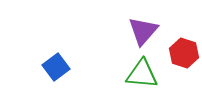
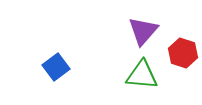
red hexagon: moved 1 px left
green triangle: moved 1 px down
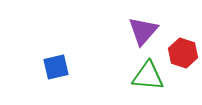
blue square: rotated 24 degrees clockwise
green triangle: moved 6 px right, 1 px down
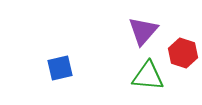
blue square: moved 4 px right, 1 px down
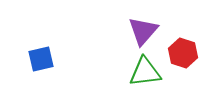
blue square: moved 19 px left, 9 px up
green triangle: moved 3 px left, 4 px up; rotated 12 degrees counterclockwise
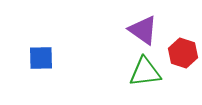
purple triangle: moved 1 px up; rotated 36 degrees counterclockwise
blue square: moved 1 px up; rotated 12 degrees clockwise
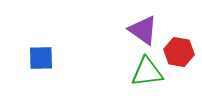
red hexagon: moved 4 px left, 1 px up; rotated 8 degrees counterclockwise
green triangle: moved 2 px right
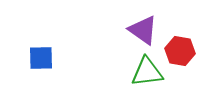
red hexagon: moved 1 px right, 1 px up
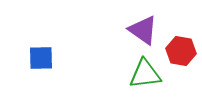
red hexagon: moved 1 px right
green triangle: moved 2 px left, 2 px down
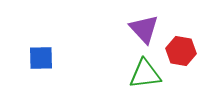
purple triangle: moved 1 px right, 1 px up; rotated 12 degrees clockwise
